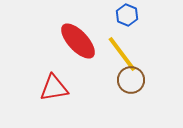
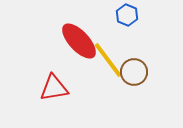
red ellipse: moved 1 px right
yellow line: moved 14 px left, 6 px down
brown circle: moved 3 px right, 8 px up
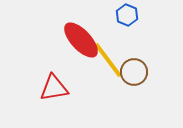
red ellipse: moved 2 px right, 1 px up
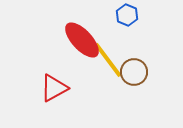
red ellipse: moved 1 px right
red triangle: rotated 20 degrees counterclockwise
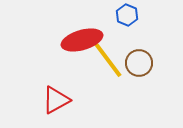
red ellipse: rotated 63 degrees counterclockwise
brown circle: moved 5 px right, 9 px up
red triangle: moved 2 px right, 12 px down
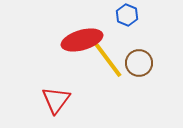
red triangle: rotated 24 degrees counterclockwise
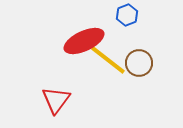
blue hexagon: rotated 15 degrees clockwise
red ellipse: moved 2 px right, 1 px down; rotated 9 degrees counterclockwise
yellow line: rotated 15 degrees counterclockwise
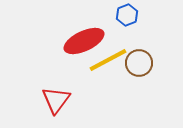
yellow line: rotated 66 degrees counterclockwise
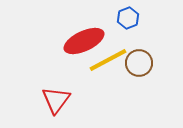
blue hexagon: moved 1 px right, 3 px down
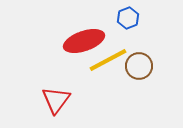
red ellipse: rotated 6 degrees clockwise
brown circle: moved 3 px down
